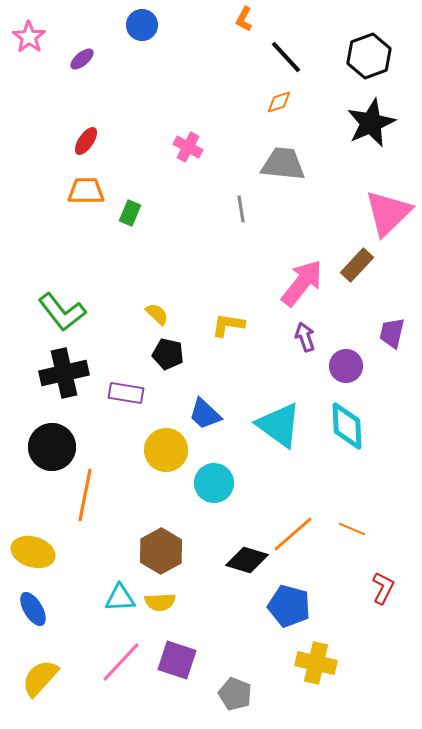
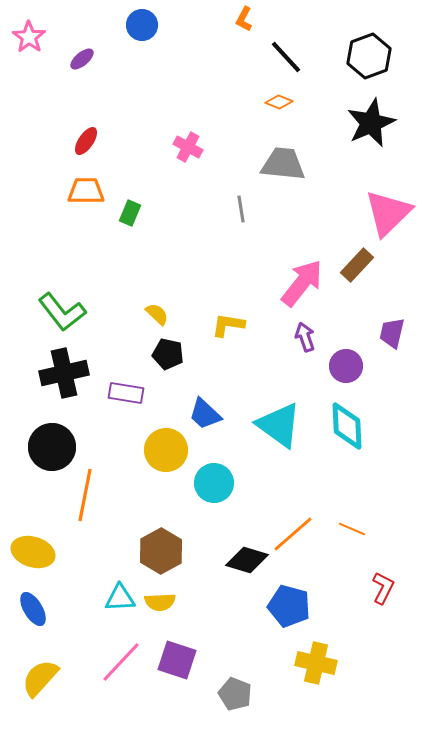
orange diamond at (279, 102): rotated 40 degrees clockwise
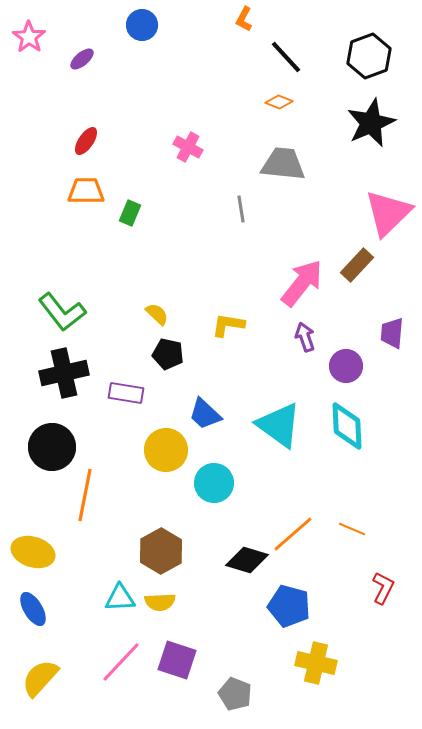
purple trapezoid at (392, 333): rotated 8 degrees counterclockwise
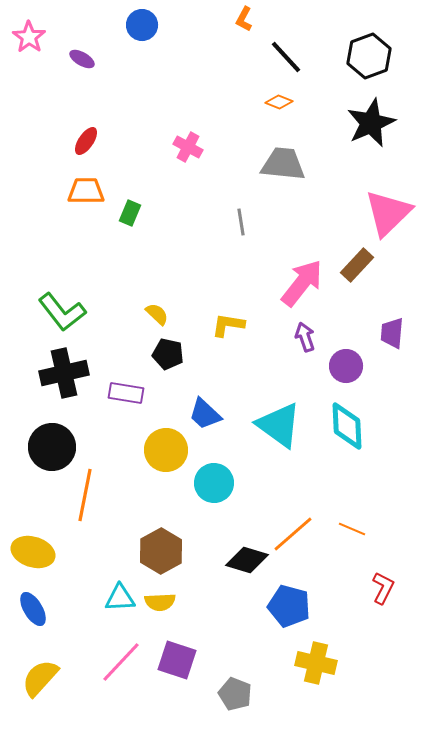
purple ellipse at (82, 59): rotated 70 degrees clockwise
gray line at (241, 209): moved 13 px down
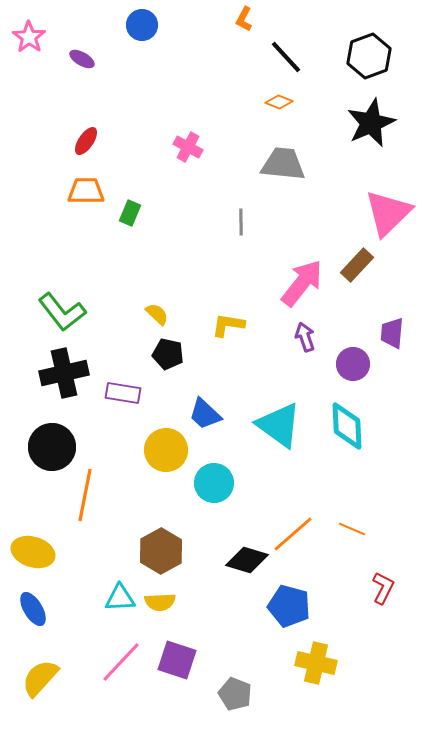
gray line at (241, 222): rotated 8 degrees clockwise
purple circle at (346, 366): moved 7 px right, 2 px up
purple rectangle at (126, 393): moved 3 px left
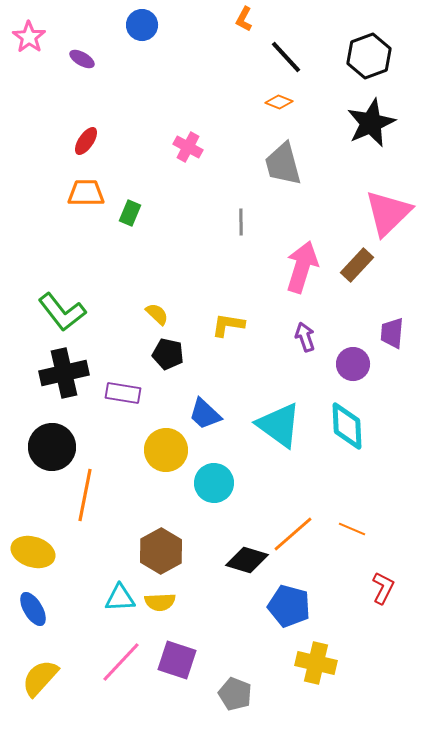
gray trapezoid at (283, 164): rotated 111 degrees counterclockwise
orange trapezoid at (86, 191): moved 2 px down
pink arrow at (302, 283): moved 16 px up; rotated 21 degrees counterclockwise
